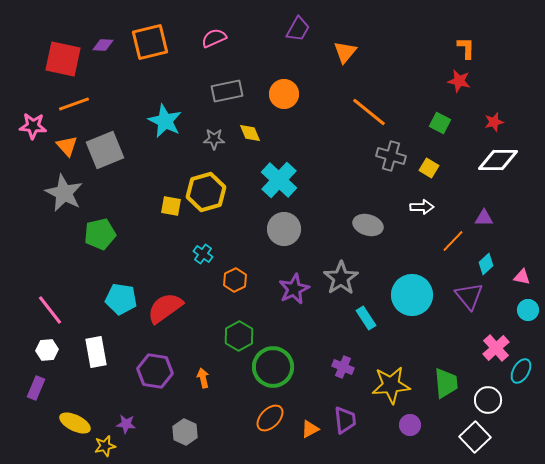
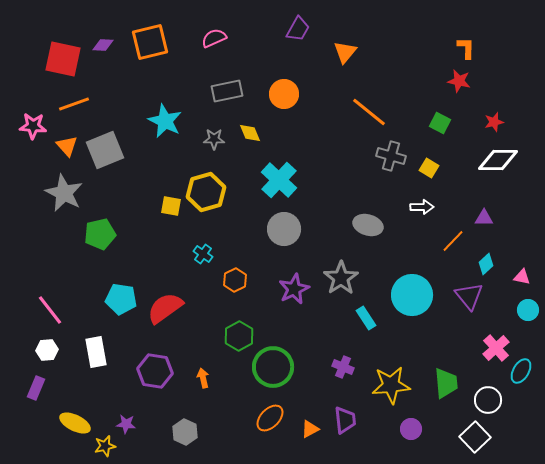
purple circle at (410, 425): moved 1 px right, 4 px down
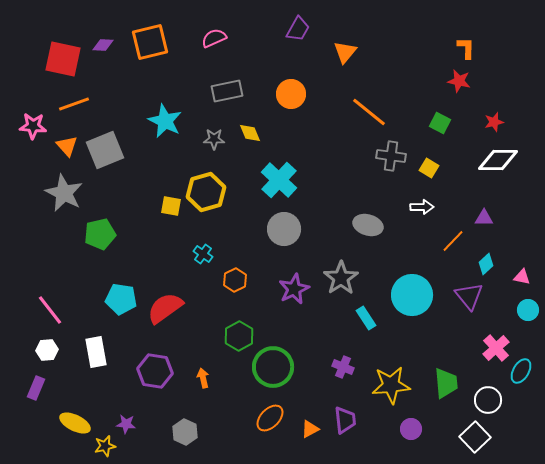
orange circle at (284, 94): moved 7 px right
gray cross at (391, 156): rotated 8 degrees counterclockwise
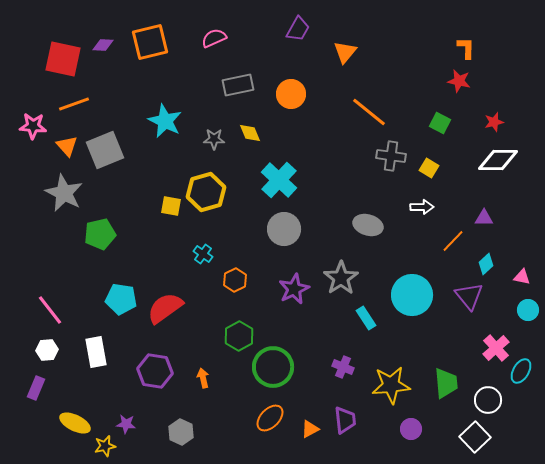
gray rectangle at (227, 91): moved 11 px right, 6 px up
gray hexagon at (185, 432): moved 4 px left
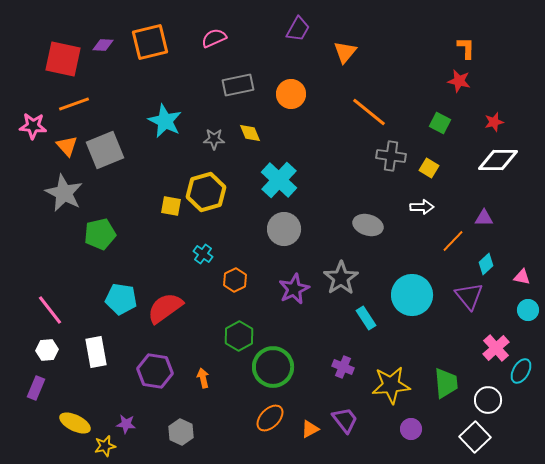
purple trapezoid at (345, 420): rotated 32 degrees counterclockwise
